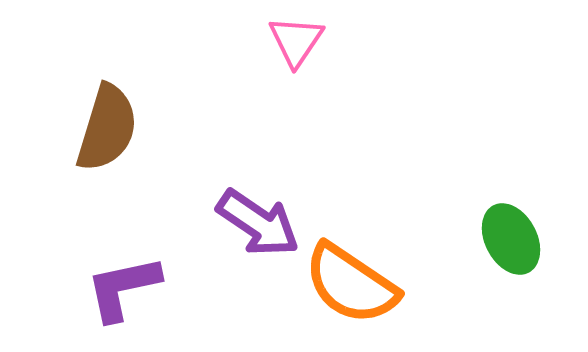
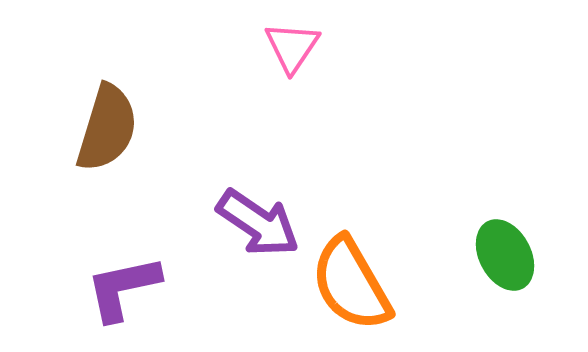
pink triangle: moved 4 px left, 6 px down
green ellipse: moved 6 px left, 16 px down
orange semicircle: rotated 26 degrees clockwise
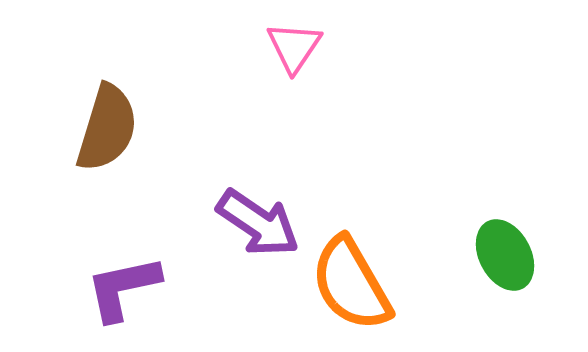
pink triangle: moved 2 px right
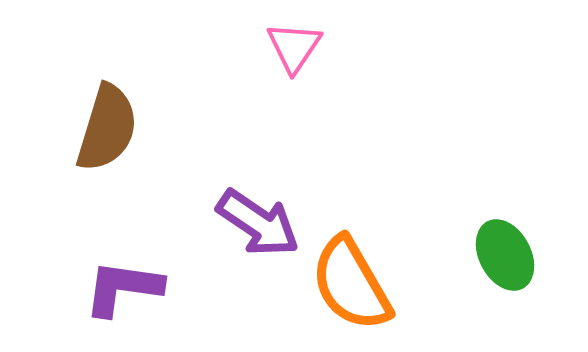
purple L-shape: rotated 20 degrees clockwise
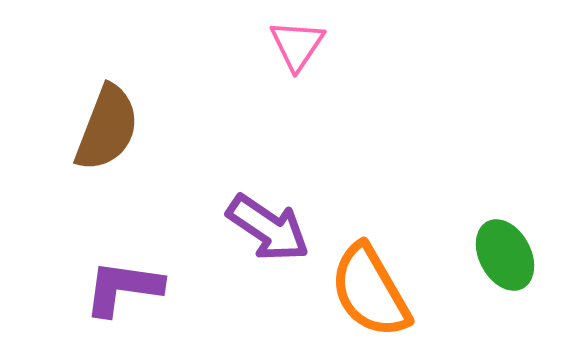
pink triangle: moved 3 px right, 2 px up
brown semicircle: rotated 4 degrees clockwise
purple arrow: moved 10 px right, 5 px down
orange semicircle: moved 19 px right, 7 px down
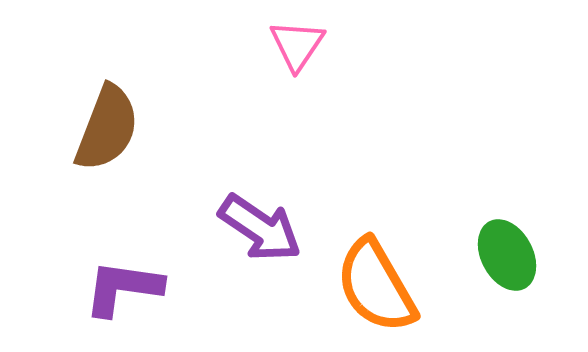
purple arrow: moved 8 px left
green ellipse: moved 2 px right
orange semicircle: moved 6 px right, 5 px up
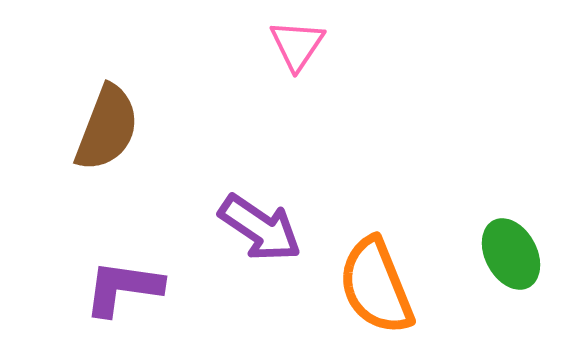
green ellipse: moved 4 px right, 1 px up
orange semicircle: rotated 8 degrees clockwise
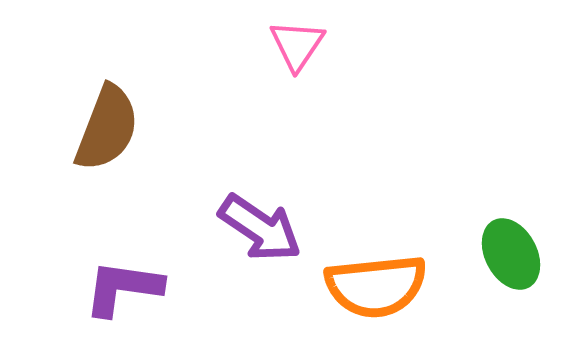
orange semicircle: rotated 74 degrees counterclockwise
